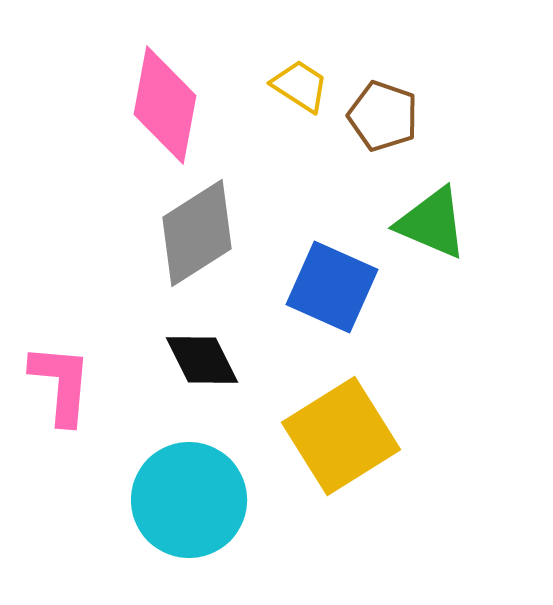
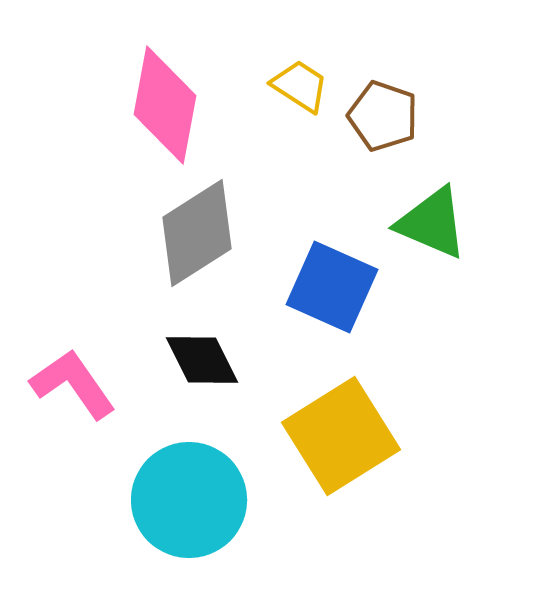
pink L-shape: moved 12 px right; rotated 40 degrees counterclockwise
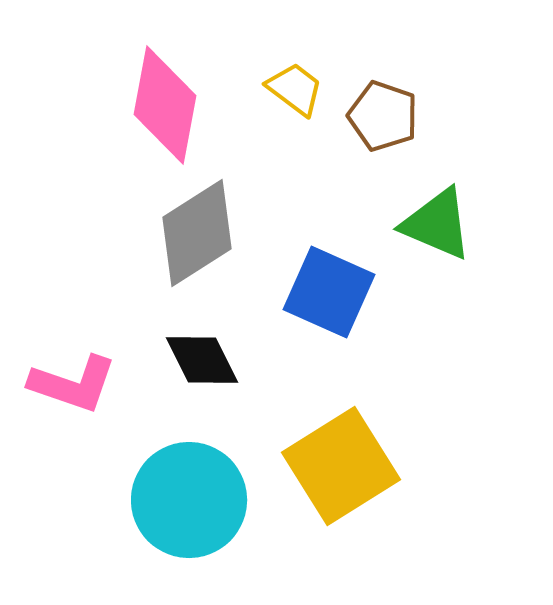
yellow trapezoid: moved 5 px left, 3 px down; rotated 4 degrees clockwise
green triangle: moved 5 px right, 1 px down
blue square: moved 3 px left, 5 px down
pink L-shape: rotated 144 degrees clockwise
yellow square: moved 30 px down
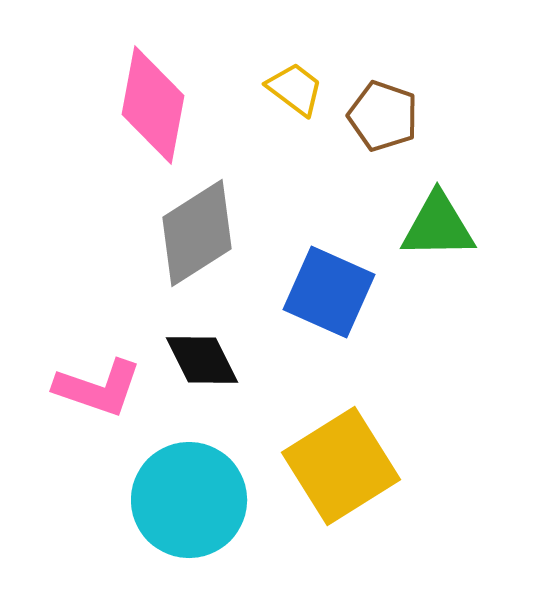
pink diamond: moved 12 px left
green triangle: moved 1 px right, 2 px down; rotated 24 degrees counterclockwise
pink L-shape: moved 25 px right, 4 px down
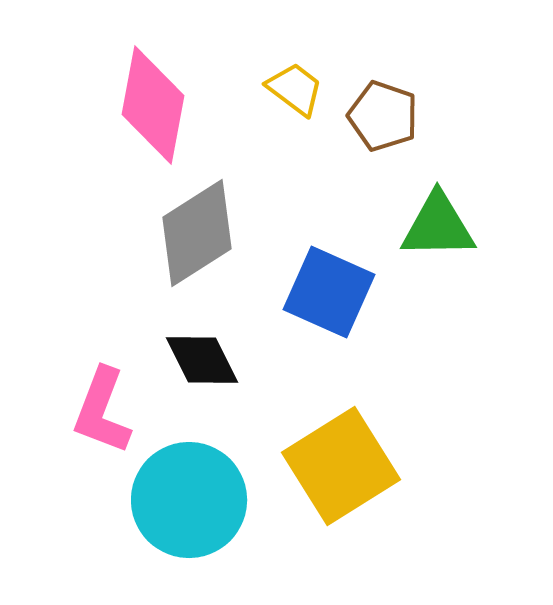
pink L-shape: moved 4 px right, 23 px down; rotated 92 degrees clockwise
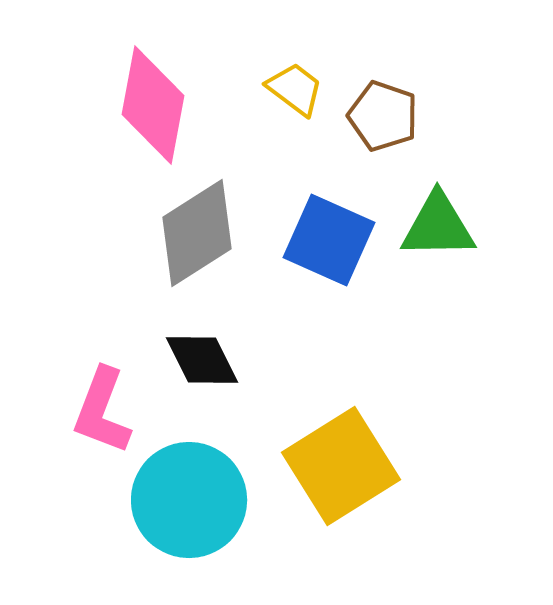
blue square: moved 52 px up
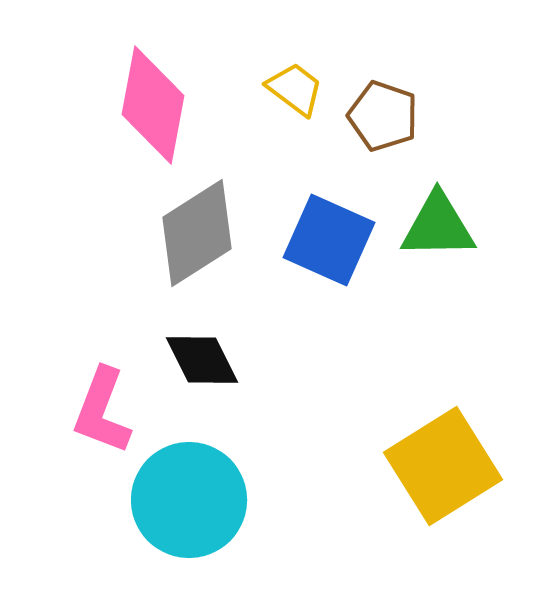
yellow square: moved 102 px right
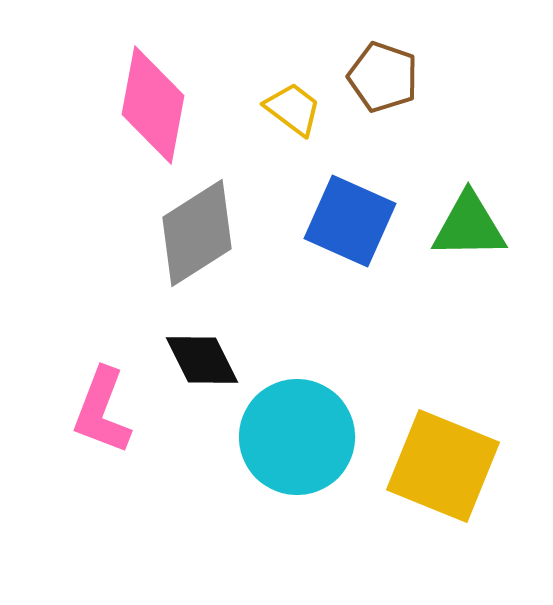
yellow trapezoid: moved 2 px left, 20 px down
brown pentagon: moved 39 px up
green triangle: moved 31 px right
blue square: moved 21 px right, 19 px up
yellow square: rotated 36 degrees counterclockwise
cyan circle: moved 108 px right, 63 px up
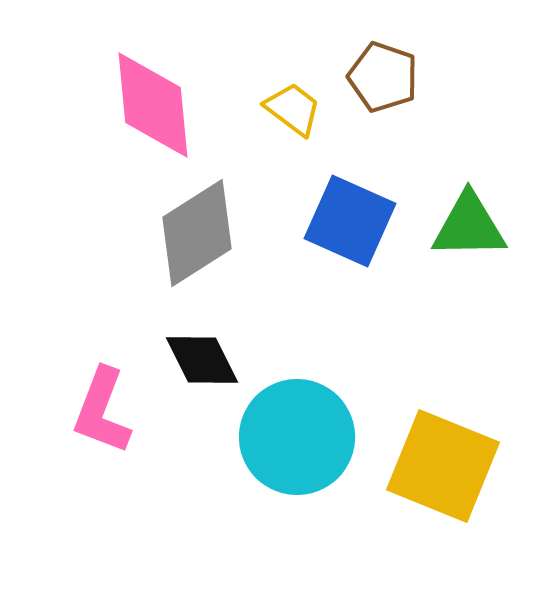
pink diamond: rotated 16 degrees counterclockwise
